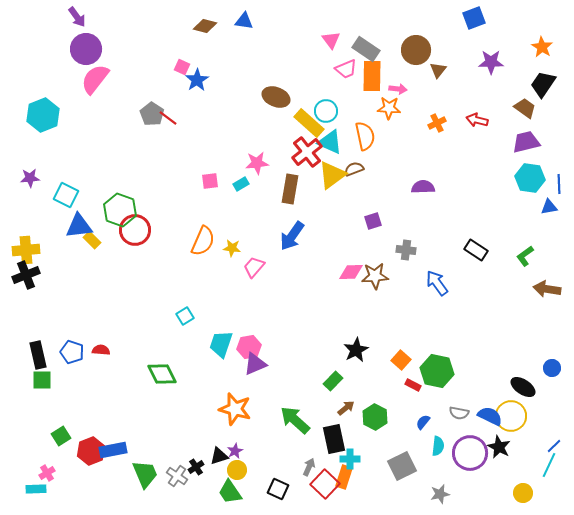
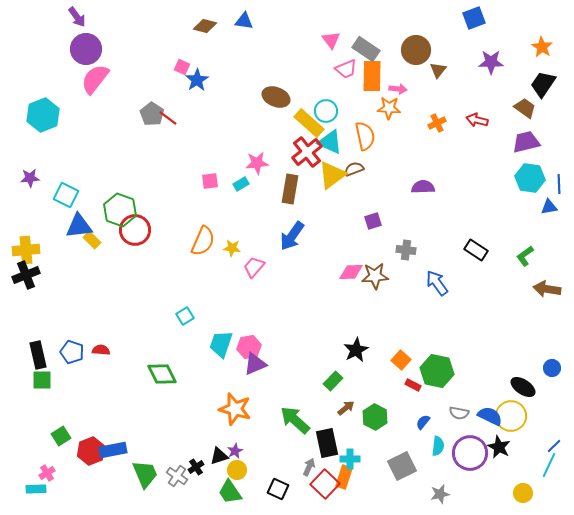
black rectangle at (334, 439): moved 7 px left, 4 px down
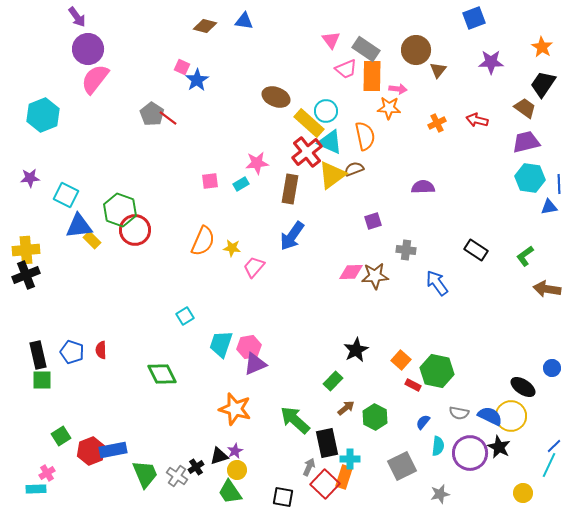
purple circle at (86, 49): moved 2 px right
red semicircle at (101, 350): rotated 96 degrees counterclockwise
black square at (278, 489): moved 5 px right, 8 px down; rotated 15 degrees counterclockwise
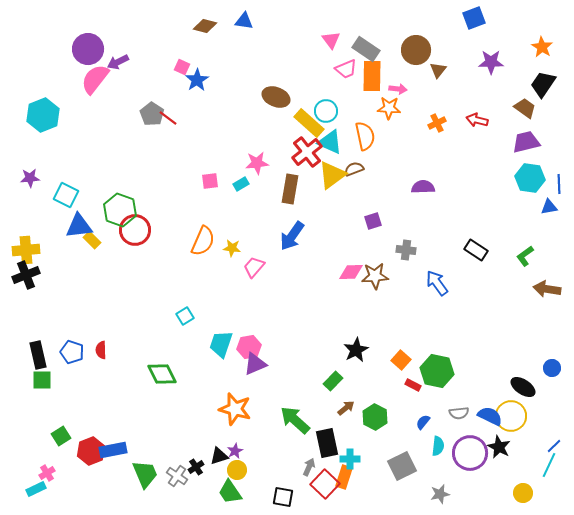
purple arrow at (77, 17): moved 41 px right, 45 px down; rotated 100 degrees clockwise
gray semicircle at (459, 413): rotated 18 degrees counterclockwise
cyan rectangle at (36, 489): rotated 24 degrees counterclockwise
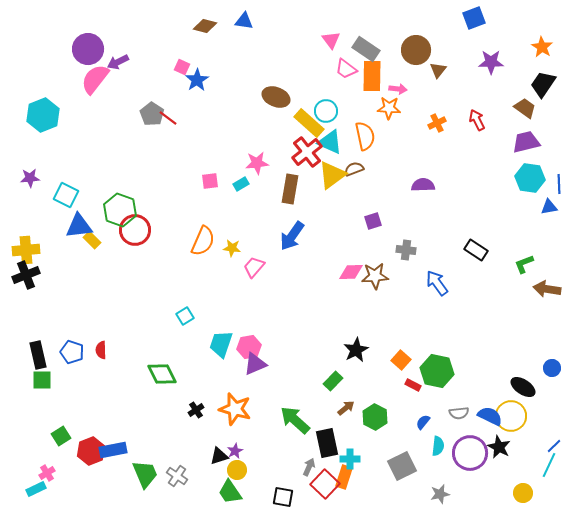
pink trapezoid at (346, 69): rotated 60 degrees clockwise
red arrow at (477, 120): rotated 50 degrees clockwise
purple semicircle at (423, 187): moved 2 px up
green L-shape at (525, 256): moved 1 px left, 8 px down; rotated 15 degrees clockwise
black cross at (196, 467): moved 57 px up
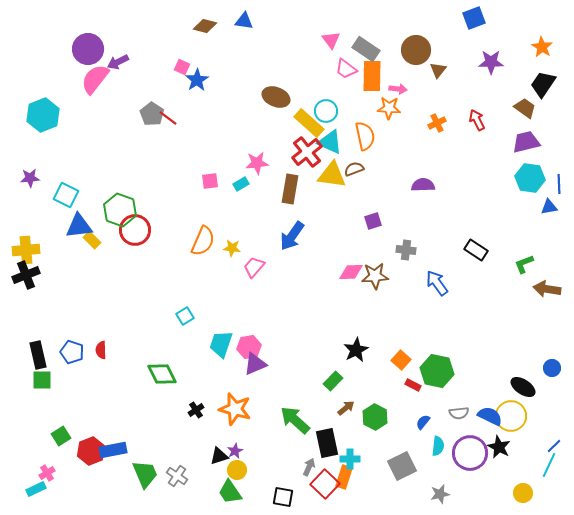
yellow triangle at (332, 175): rotated 44 degrees clockwise
